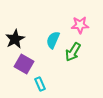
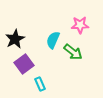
green arrow: rotated 84 degrees counterclockwise
purple square: rotated 24 degrees clockwise
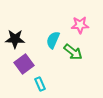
black star: rotated 30 degrees clockwise
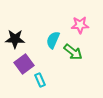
cyan rectangle: moved 4 px up
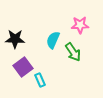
green arrow: rotated 18 degrees clockwise
purple square: moved 1 px left, 3 px down
